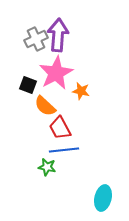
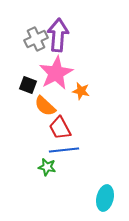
cyan ellipse: moved 2 px right
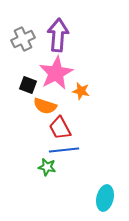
gray cross: moved 13 px left
orange semicircle: rotated 25 degrees counterclockwise
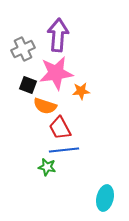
gray cross: moved 10 px down
pink star: rotated 20 degrees clockwise
orange star: rotated 18 degrees counterclockwise
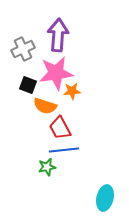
orange star: moved 9 px left
green star: rotated 24 degrees counterclockwise
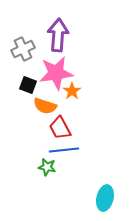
orange star: rotated 30 degrees counterclockwise
green star: rotated 24 degrees clockwise
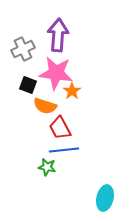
pink star: rotated 16 degrees clockwise
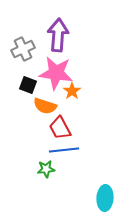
green star: moved 1 px left, 2 px down; rotated 18 degrees counterclockwise
cyan ellipse: rotated 10 degrees counterclockwise
